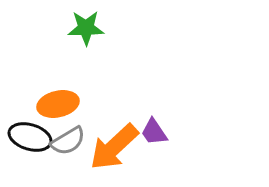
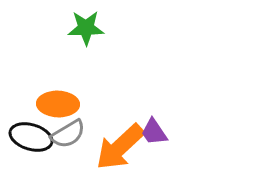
orange ellipse: rotated 15 degrees clockwise
black ellipse: moved 1 px right
gray semicircle: moved 7 px up
orange arrow: moved 6 px right
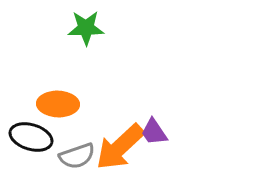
gray semicircle: moved 9 px right, 22 px down; rotated 12 degrees clockwise
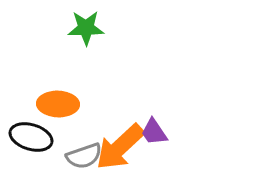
gray semicircle: moved 7 px right
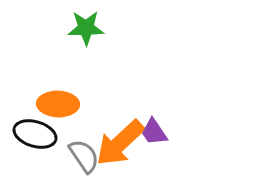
black ellipse: moved 4 px right, 3 px up
orange arrow: moved 4 px up
gray semicircle: rotated 105 degrees counterclockwise
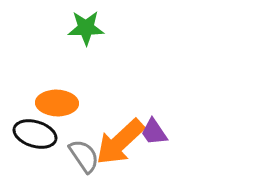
orange ellipse: moved 1 px left, 1 px up
orange arrow: moved 1 px up
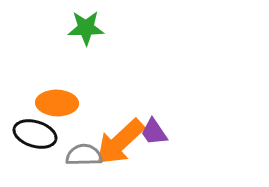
gray semicircle: moved 1 px up; rotated 57 degrees counterclockwise
